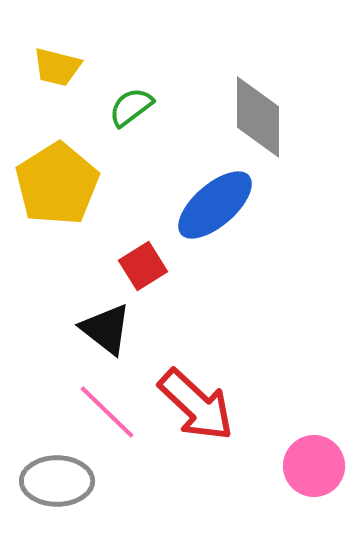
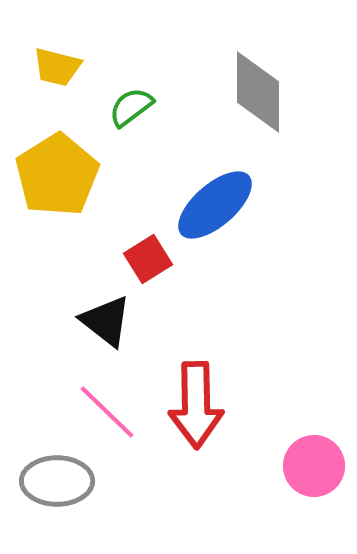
gray diamond: moved 25 px up
yellow pentagon: moved 9 px up
red square: moved 5 px right, 7 px up
black triangle: moved 8 px up
red arrow: rotated 46 degrees clockwise
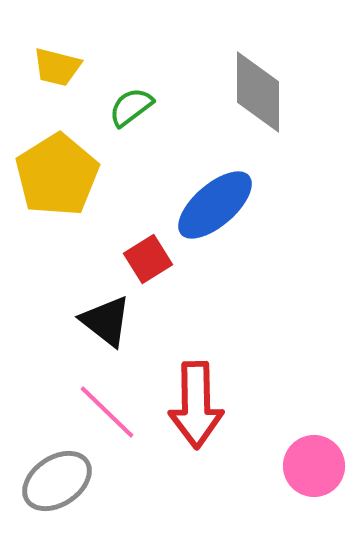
gray ellipse: rotated 34 degrees counterclockwise
